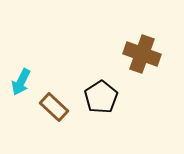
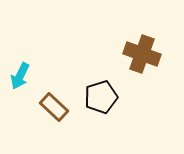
cyan arrow: moved 1 px left, 6 px up
black pentagon: rotated 16 degrees clockwise
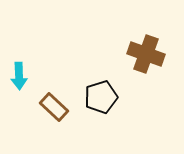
brown cross: moved 4 px right
cyan arrow: moved 1 px left; rotated 28 degrees counterclockwise
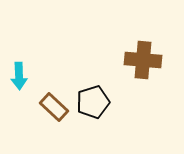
brown cross: moved 3 px left, 6 px down; rotated 15 degrees counterclockwise
black pentagon: moved 8 px left, 5 px down
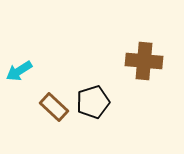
brown cross: moved 1 px right, 1 px down
cyan arrow: moved 5 px up; rotated 60 degrees clockwise
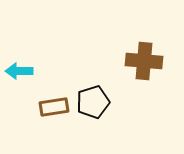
cyan arrow: rotated 32 degrees clockwise
brown rectangle: rotated 52 degrees counterclockwise
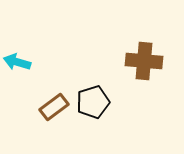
cyan arrow: moved 2 px left, 9 px up; rotated 16 degrees clockwise
brown rectangle: rotated 28 degrees counterclockwise
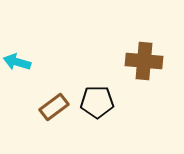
black pentagon: moved 4 px right; rotated 16 degrees clockwise
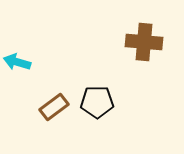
brown cross: moved 19 px up
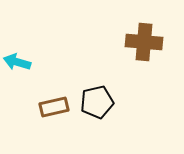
black pentagon: rotated 12 degrees counterclockwise
brown rectangle: rotated 24 degrees clockwise
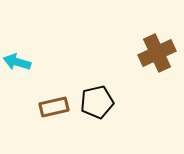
brown cross: moved 13 px right, 11 px down; rotated 30 degrees counterclockwise
